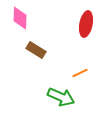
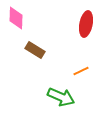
pink diamond: moved 4 px left
brown rectangle: moved 1 px left
orange line: moved 1 px right, 2 px up
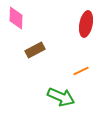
brown rectangle: rotated 60 degrees counterclockwise
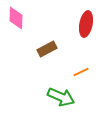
brown rectangle: moved 12 px right, 1 px up
orange line: moved 1 px down
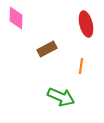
red ellipse: rotated 25 degrees counterclockwise
orange line: moved 6 px up; rotated 56 degrees counterclockwise
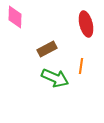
pink diamond: moved 1 px left, 1 px up
green arrow: moved 6 px left, 19 px up
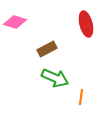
pink diamond: moved 5 px down; rotated 75 degrees counterclockwise
orange line: moved 31 px down
